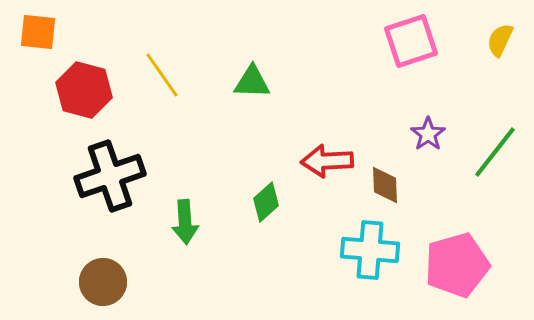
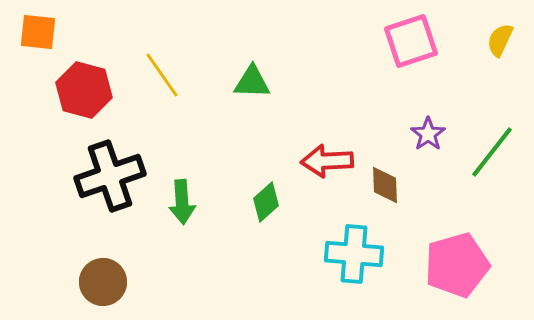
green line: moved 3 px left
green arrow: moved 3 px left, 20 px up
cyan cross: moved 16 px left, 4 px down
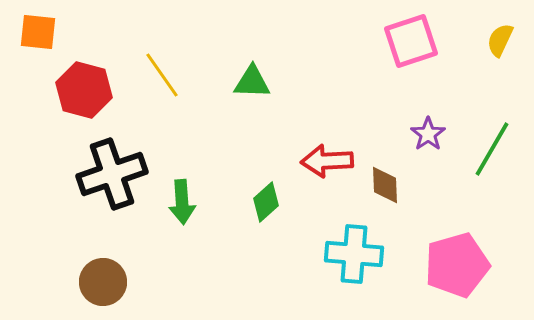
green line: moved 3 px up; rotated 8 degrees counterclockwise
black cross: moved 2 px right, 2 px up
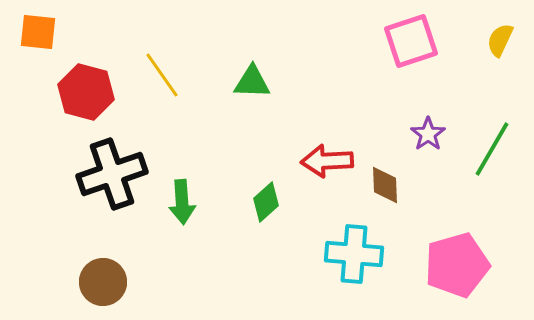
red hexagon: moved 2 px right, 2 px down
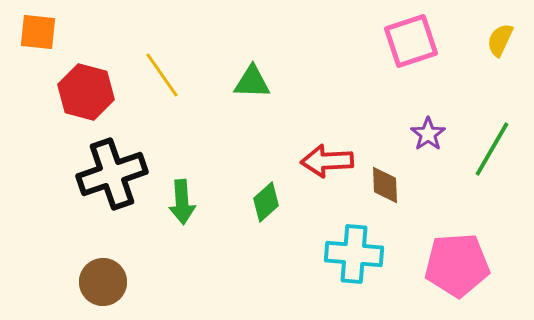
pink pentagon: rotated 12 degrees clockwise
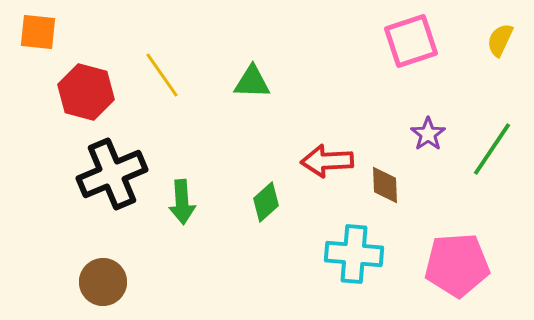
green line: rotated 4 degrees clockwise
black cross: rotated 4 degrees counterclockwise
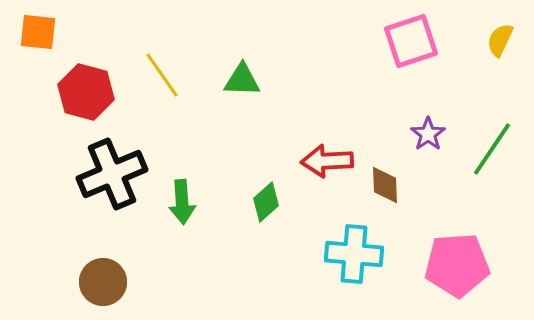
green triangle: moved 10 px left, 2 px up
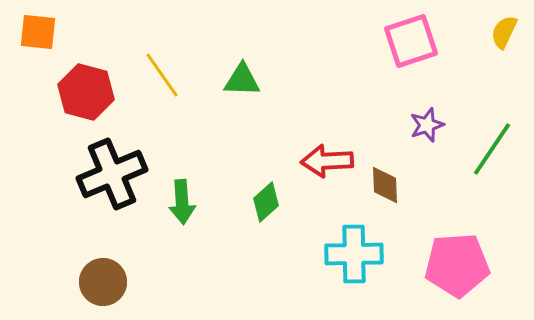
yellow semicircle: moved 4 px right, 8 px up
purple star: moved 1 px left, 9 px up; rotated 16 degrees clockwise
cyan cross: rotated 6 degrees counterclockwise
